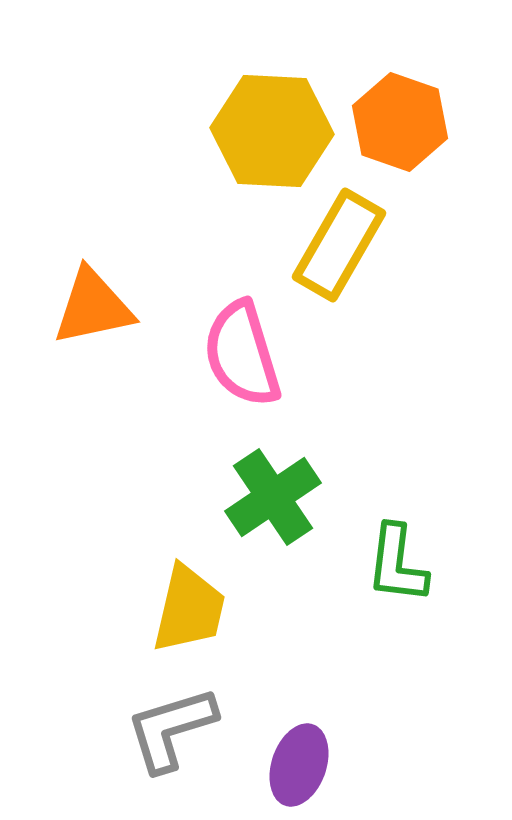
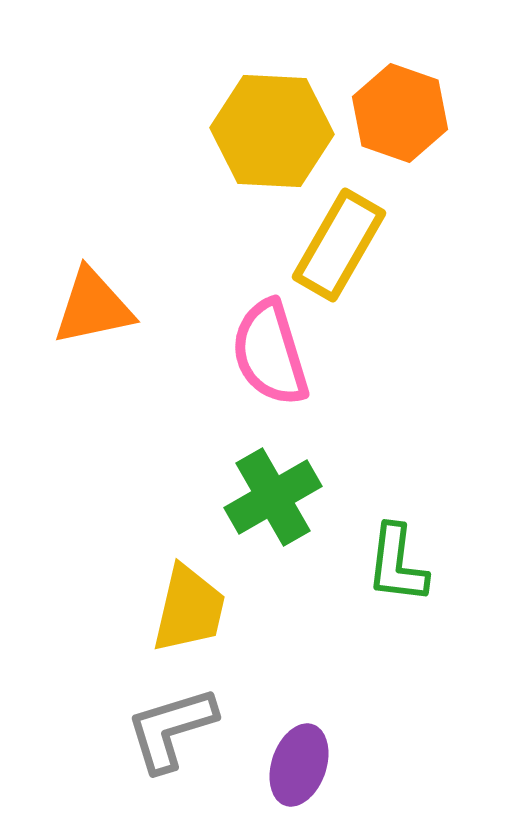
orange hexagon: moved 9 px up
pink semicircle: moved 28 px right, 1 px up
green cross: rotated 4 degrees clockwise
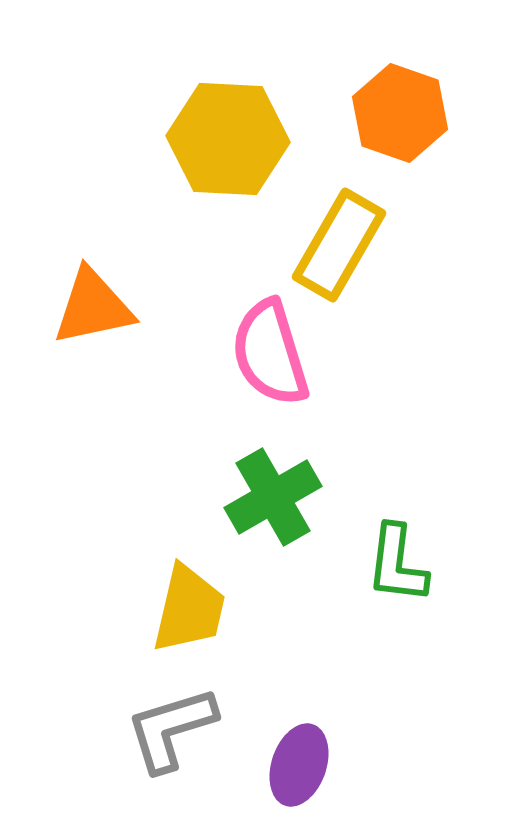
yellow hexagon: moved 44 px left, 8 px down
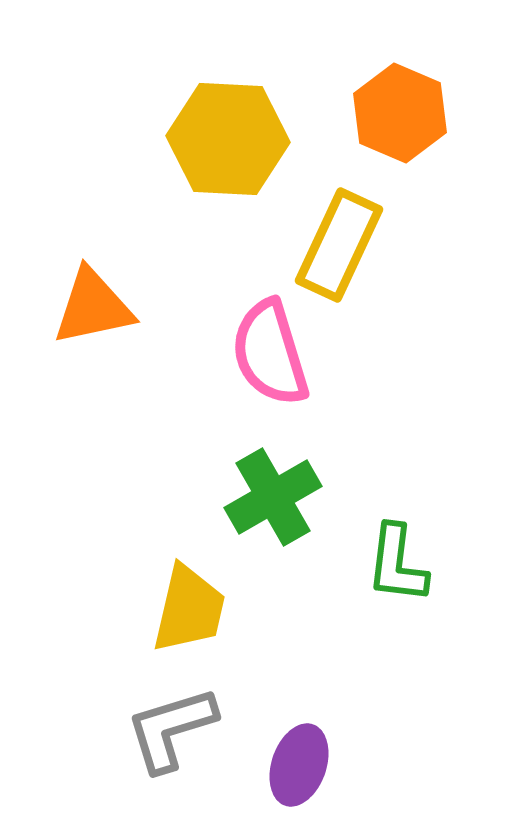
orange hexagon: rotated 4 degrees clockwise
yellow rectangle: rotated 5 degrees counterclockwise
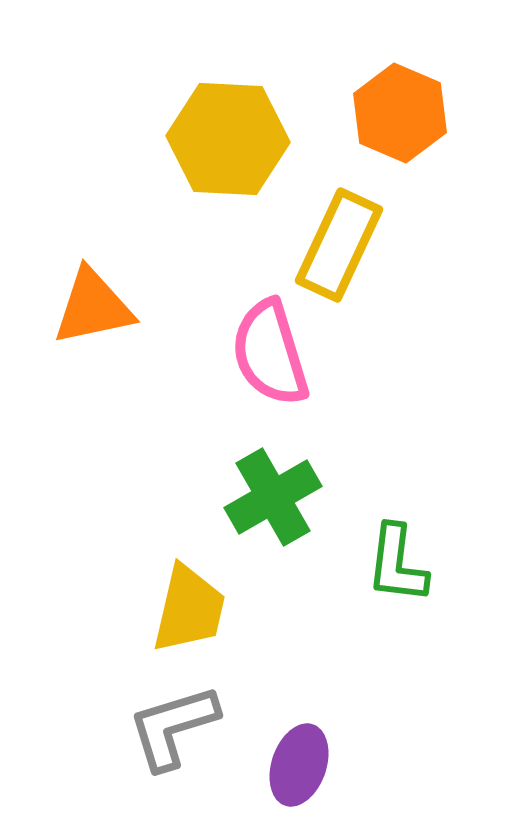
gray L-shape: moved 2 px right, 2 px up
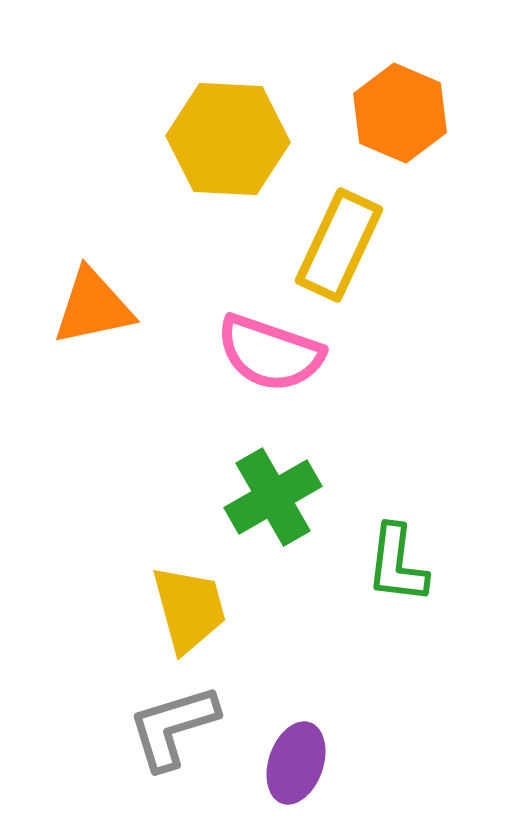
pink semicircle: rotated 54 degrees counterclockwise
yellow trapezoid: rotated 28 degrees counterclockwise
purple ellipse: moved 3 px left, 2 px up
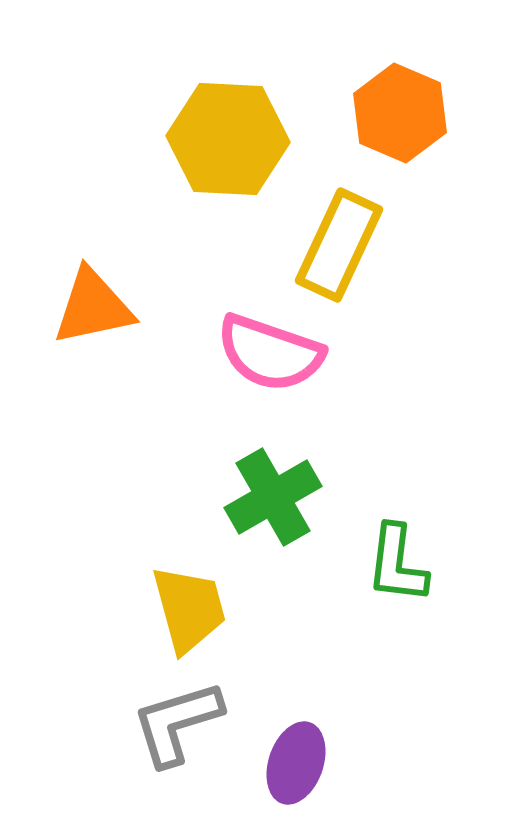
gray L-shape: moved 4 px right, 4 px up
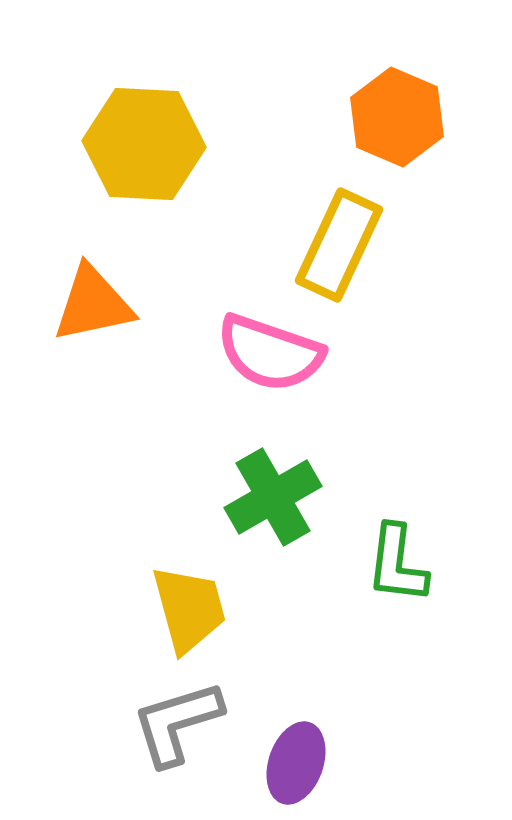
orange hexagon: moved 3 px left, 4 px down
yellow hexagon: moved 84 px left, 5 px down
orange triangle: moved 3 px up
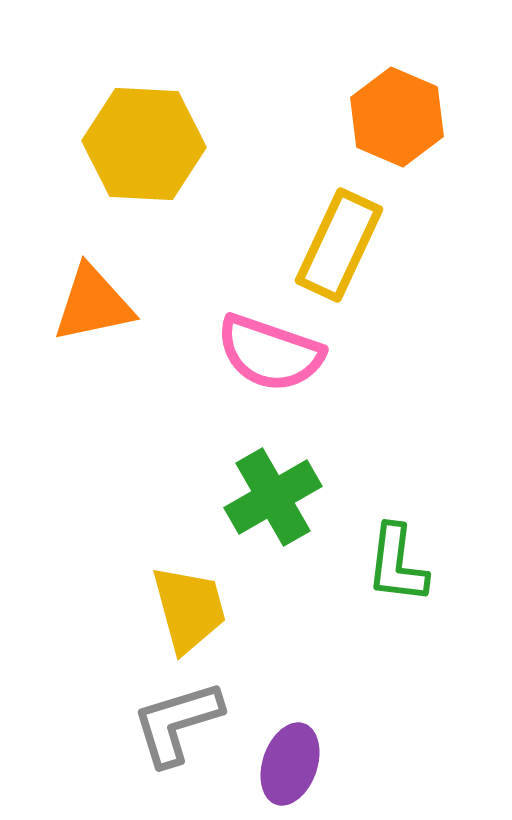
purple ellipse: moved 6 px left, 1 px down
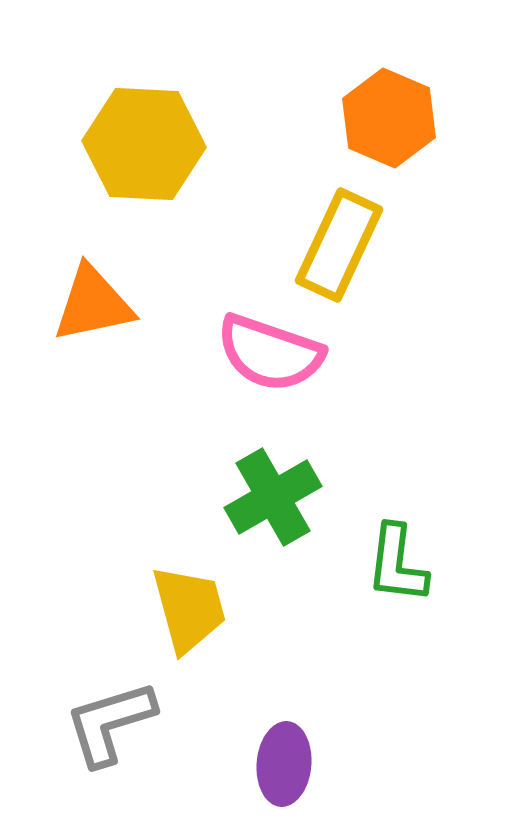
orange hexagon: moved 8 px left, 1 px down
gray L-shape: moved 67 px left
purple ellipse: moved 6 px left; rotated 14 degrees counterclockwise
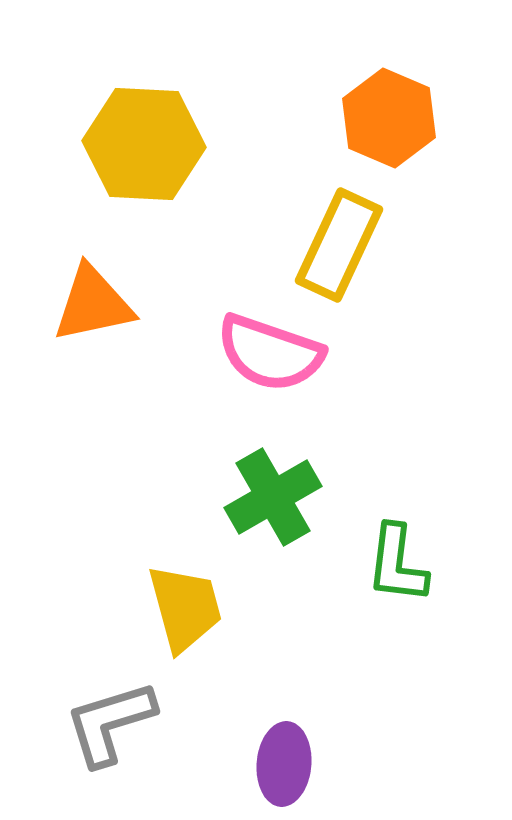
yellow trapezoid: moved 4 px left, 1 px up
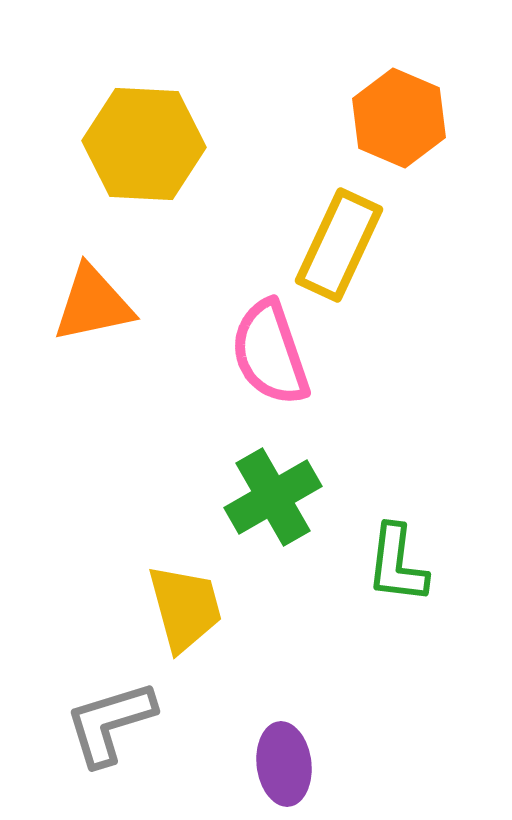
orange hexagon: moved 10 px right
pink semicircle: rotated 52 degrees clockwise
purple ellipse: rotated 12 degrees counterclockwise
